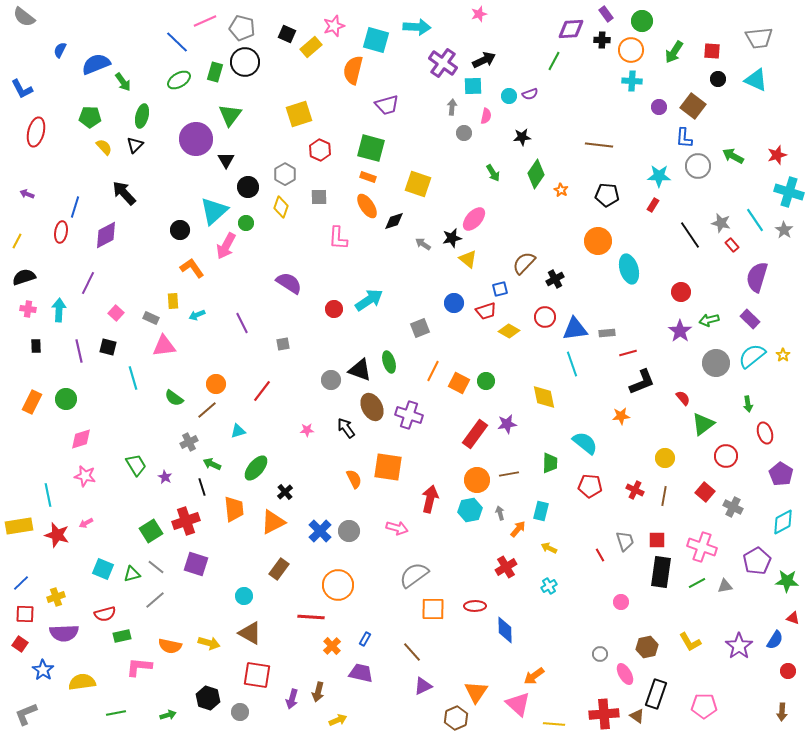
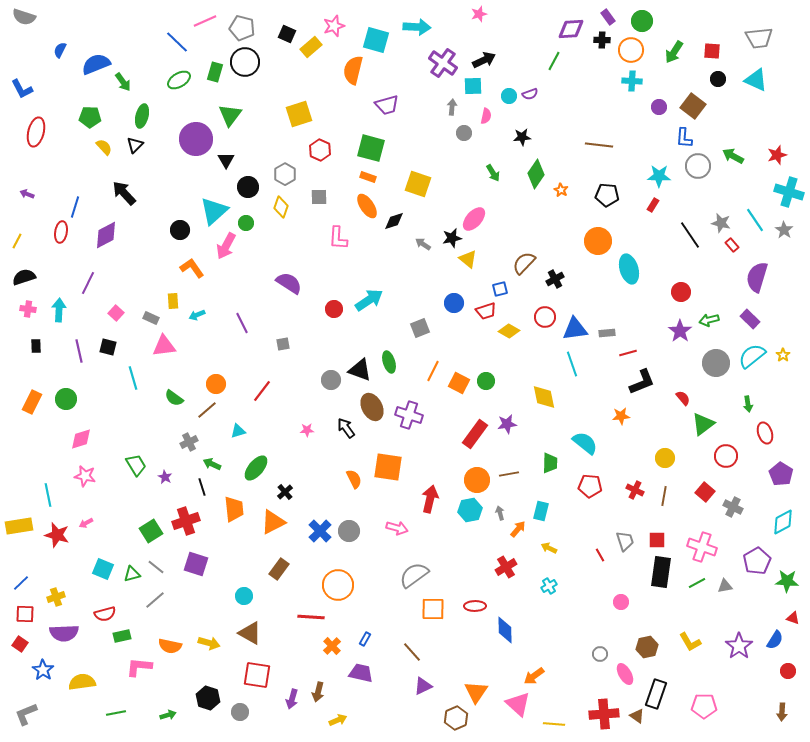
purple rectangle at (606, 14): moved 2 px right, 3 px down
gray semicircle at (24, 17): rotated 20 degrees counterclockwise
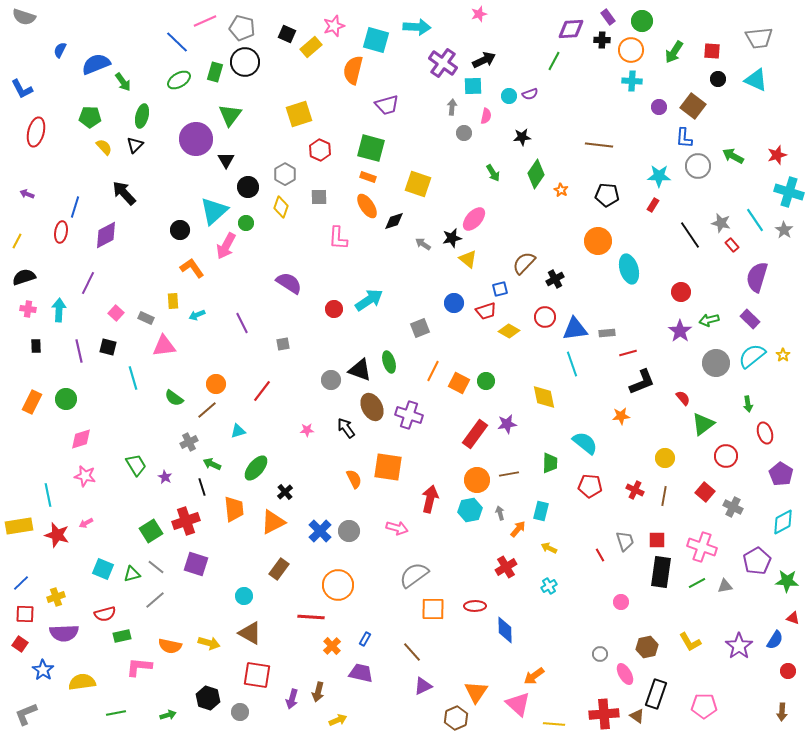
gray rectangle at (151, 318): moved 5 px left
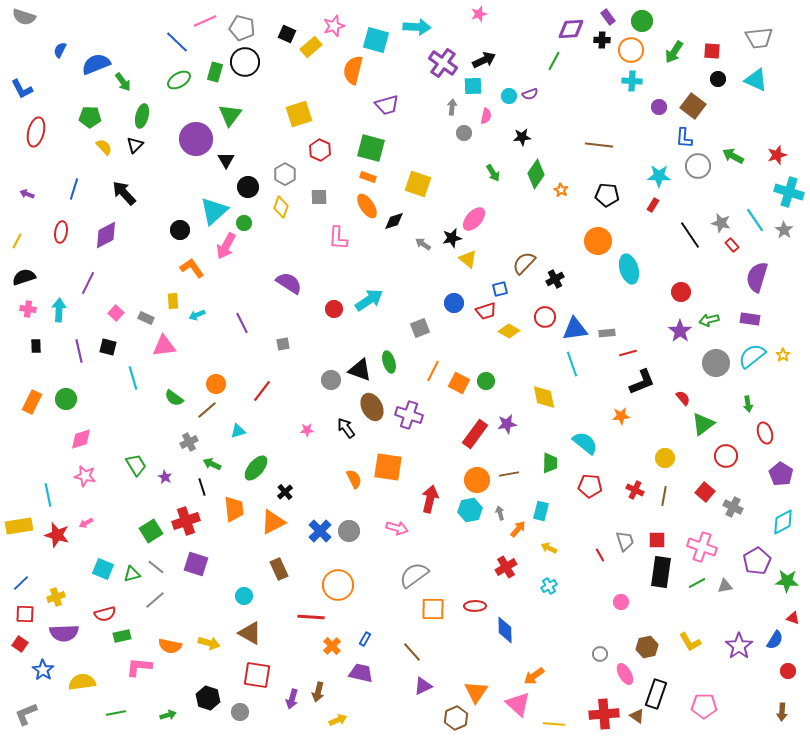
blue line at (75, 207): moved 1 px left, 18 px up
green circle at (246, 223): moved 2 px left
purple rectangle at (750, 319): rotated 36 degrees counterclockwise
brown rectangle at (279, 569): rotated 60 degrees counterclockwise
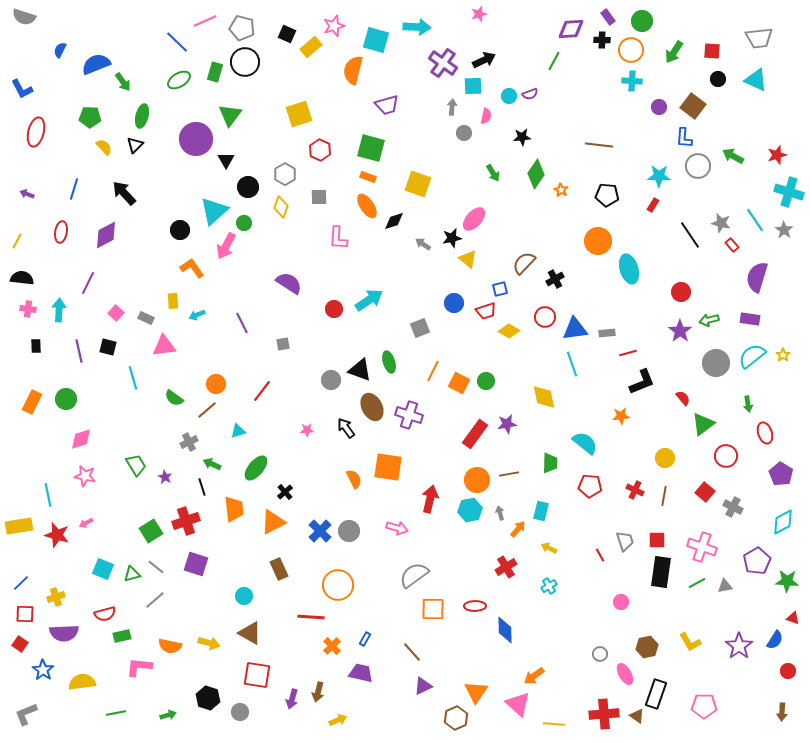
black semicircle at (24, 277): moved 2 px left, 1 px down; rotated 25 degrees clockwise
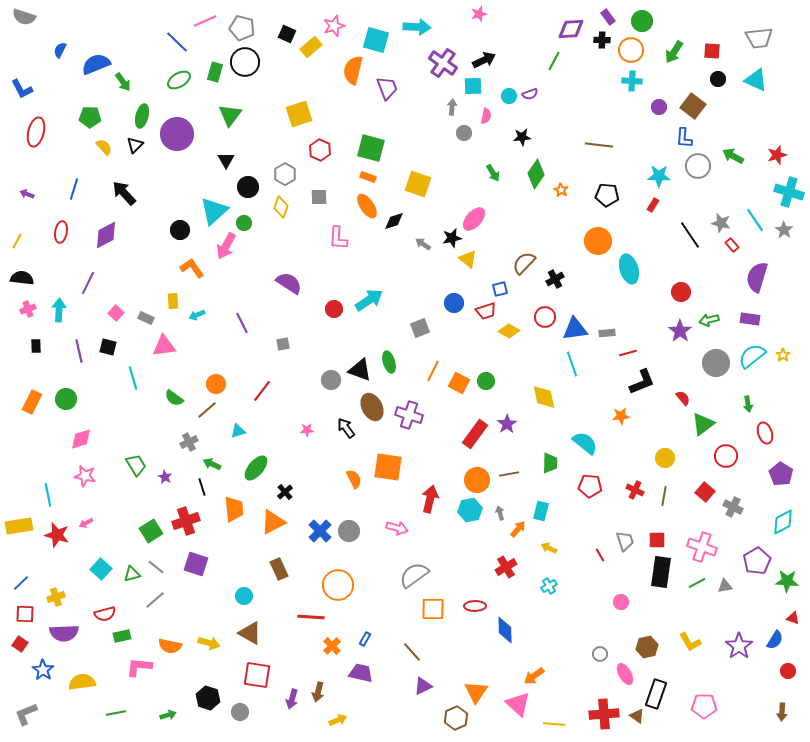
purple trapezoid at (387, 105): moved 17 px up; rotated 95 degrees counterclockwise
purple circle at (196, 139): moved 19 px left, 5 px up
pink cross at (28, 309): rotated 28 degrees counterclockwise
purple star at (507, 424): rotated 24 degrees counterclockwise
cyan square at (103, 569): moved 2 px left; rotated 20 degrees clockwise
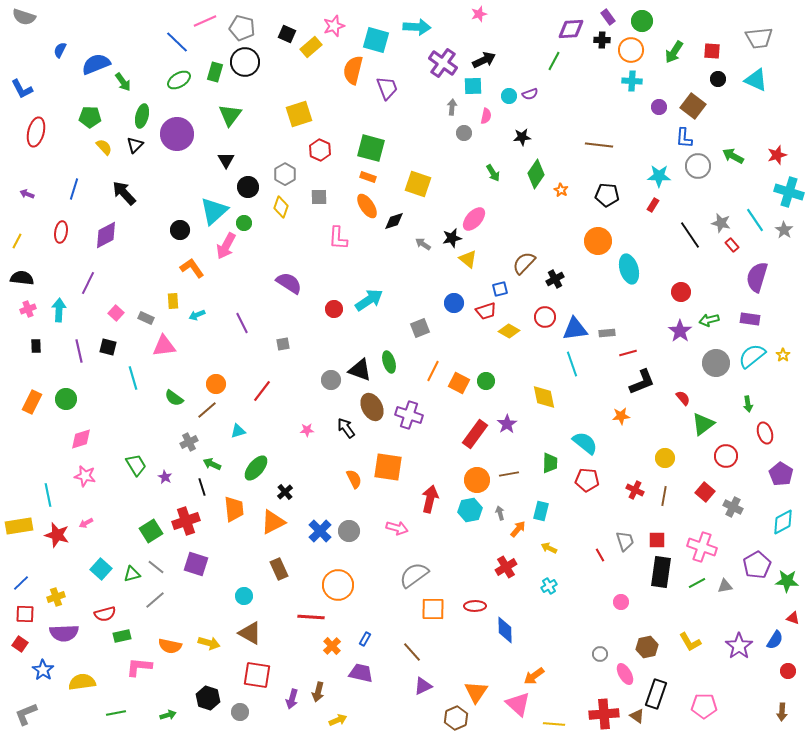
red pentagon at (590, 486): moved 3 px left, 6 px up
purple pentagon at (757, 561): moved 4 px down
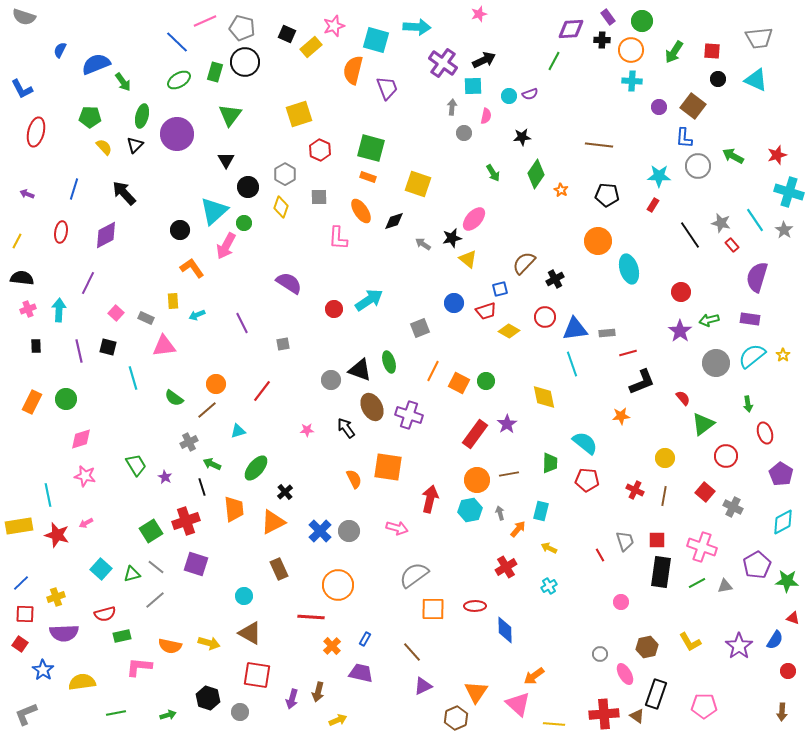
orange ellipse at (367, 206): moved 6 px left, 5 px down
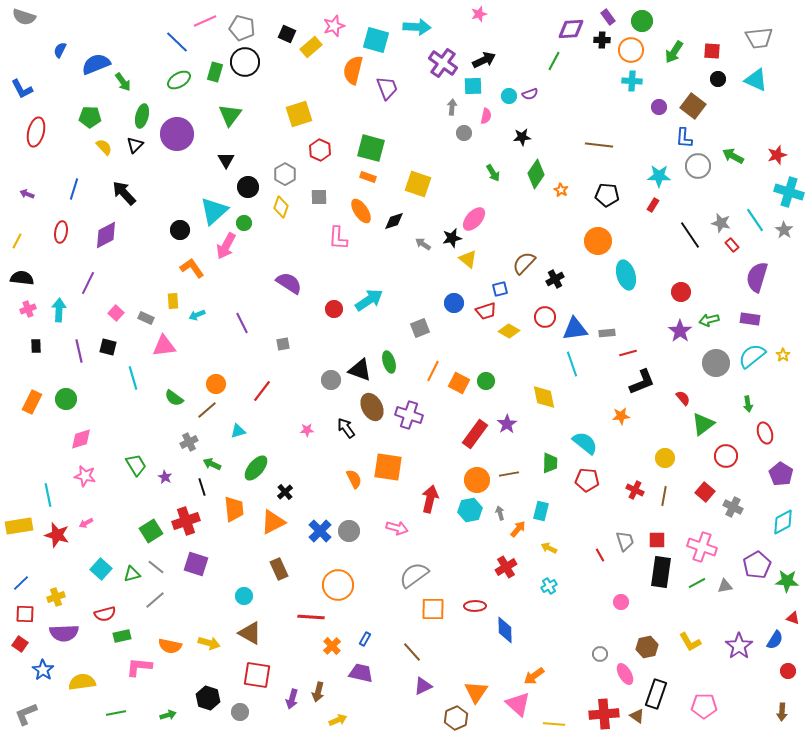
cyan ellipse at (629, 269): moved 3 px left, 6 px down
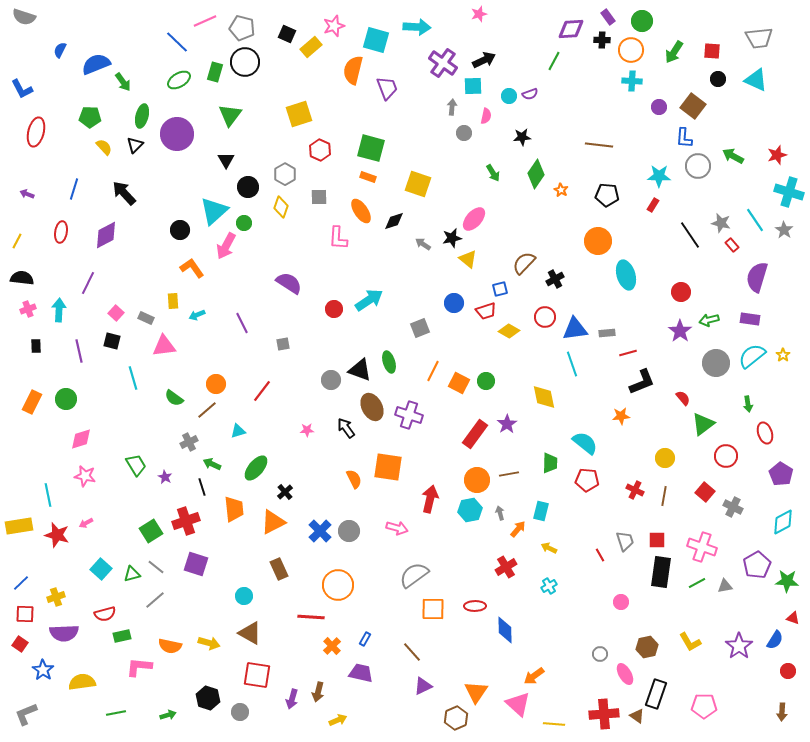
black square at (108, 347): moved 4 px right, 6 px up
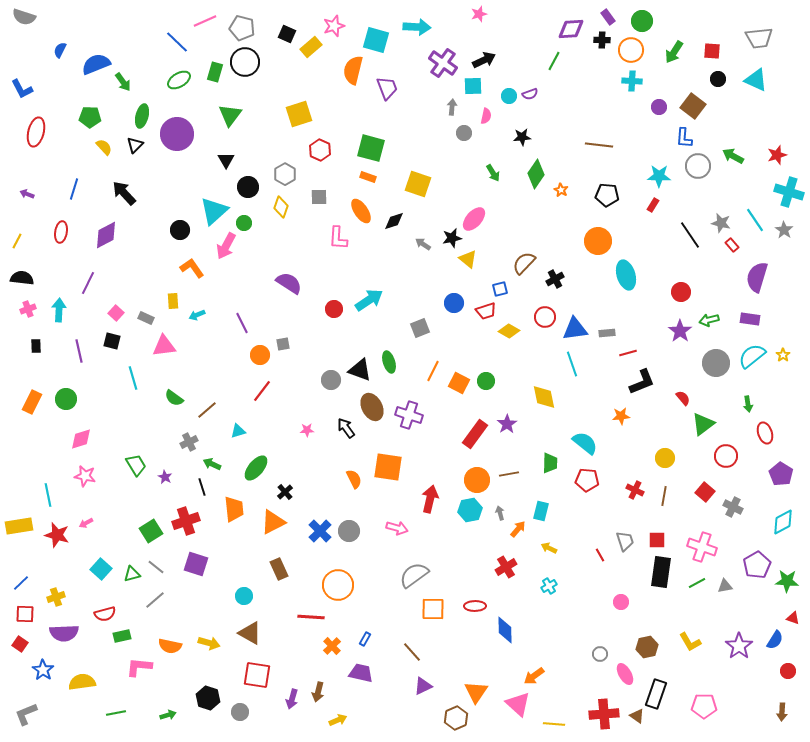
orange circle at (216, 384): moved 44 px right, 29 px up
